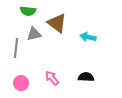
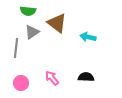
gray triangle: moved 2 px left, 2 px up; rotated 21 degrees counterclockwise
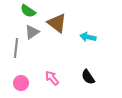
green semicircle: rotated 28 degrees clockwise
black semicircle: moved 2 px right; rotated 126 degrees counterclockwise
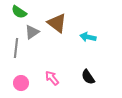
green semicircle: moved 9 px left, 1 px down
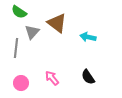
gray triangle: rotated 14 degrees counterclockwise
